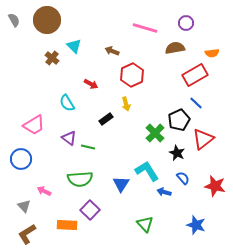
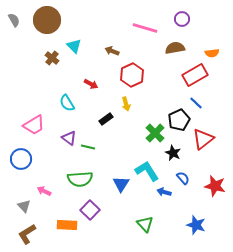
purple circle: moved 4 px left, 4 px up
black star: moved 4 px left
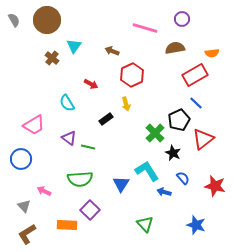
cyan triangle: rotated 21 degrees clockwise
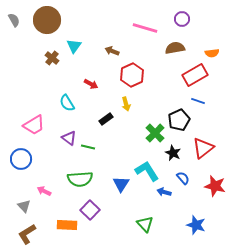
blue line: moved 2 px right, 2 px up; rotated 24 degrees counterclockwise
red triangle: moved 9 px down
